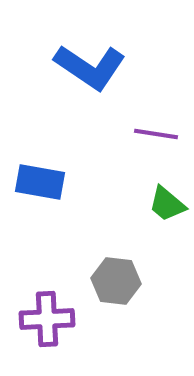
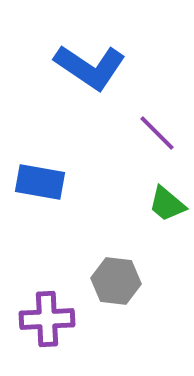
purple line: moved 1 px right, 1 px up; rotated 36 degrees clockwise
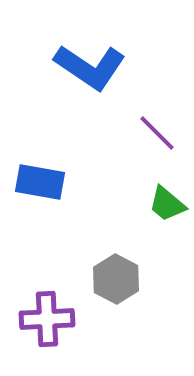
gray hexagon: moved 2 px up; rotated 21 degrees clockwise
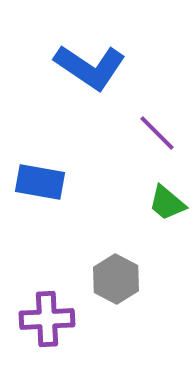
green trapezoid: moved 1 px up
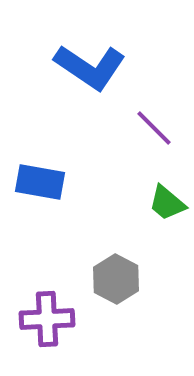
purple line: moved 3 px left, 5 px up
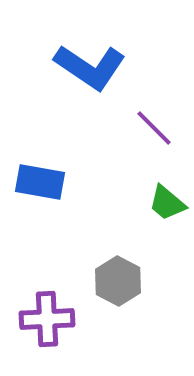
gray hexagon: moved 2 px right, 2 px down
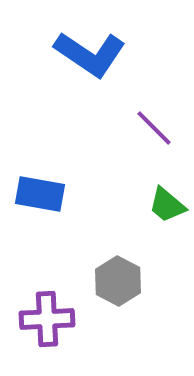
blue L-shape: moved 13 px up
blue rectangle: moved 12 px down
green trapezoid: moved 2 px down
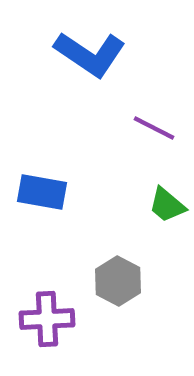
purple line: rotated 18 degrees counterclockwise
blue rectangle: moved 2 px right, 2 px up
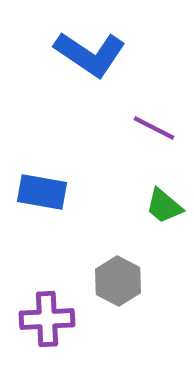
green trapezoid: moved 3 px left, 1 px down
